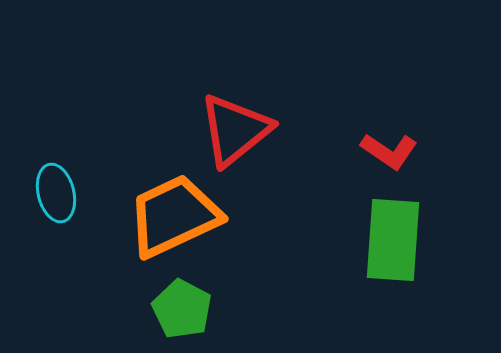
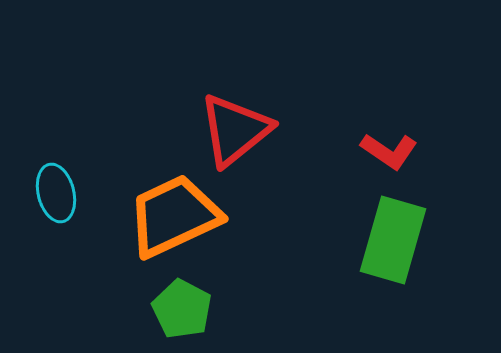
green rectangle: rotated 12 degrees clockwise
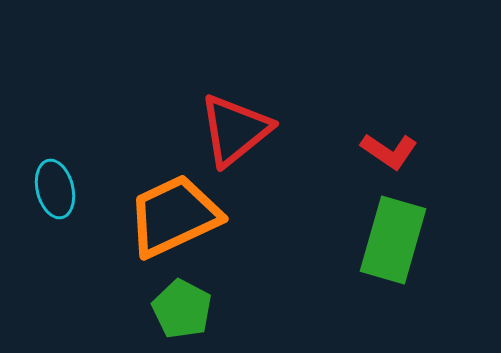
cyan ellipse: moved 1 px left, 4 px up
